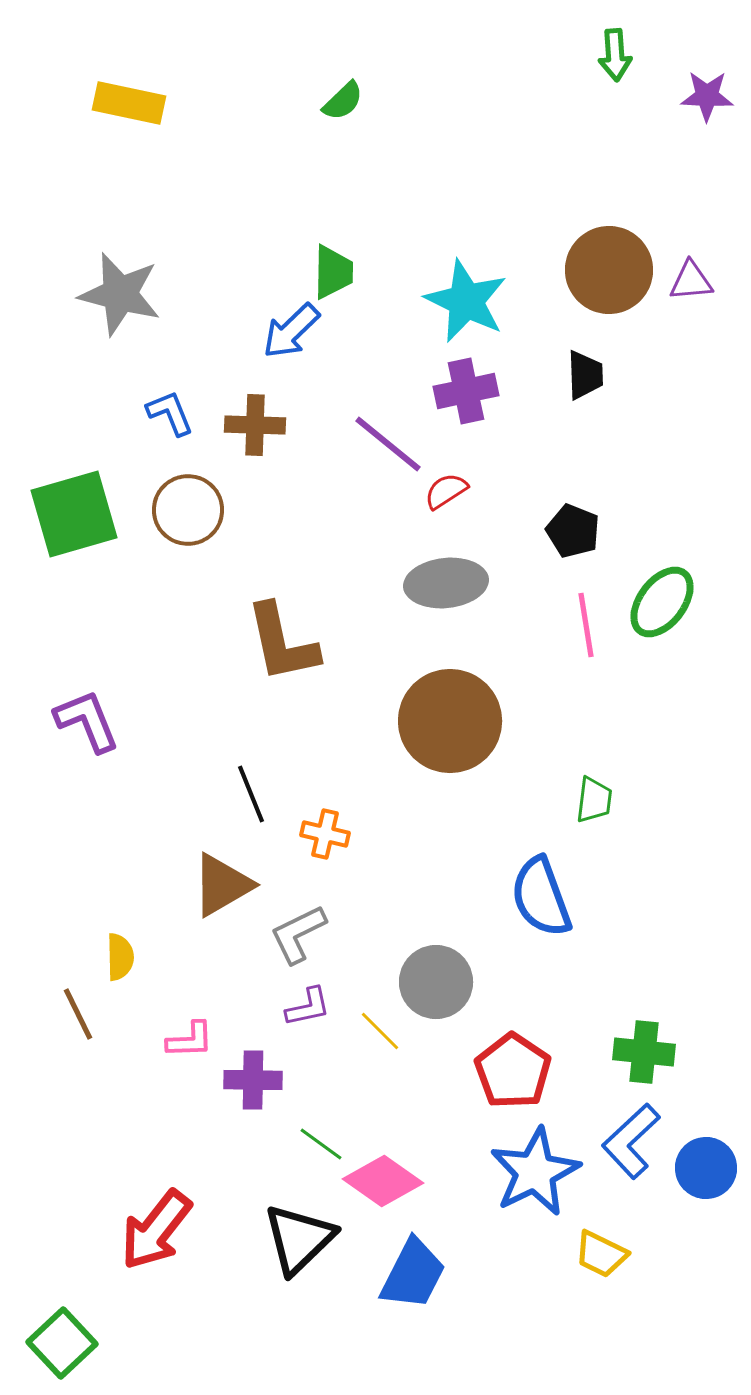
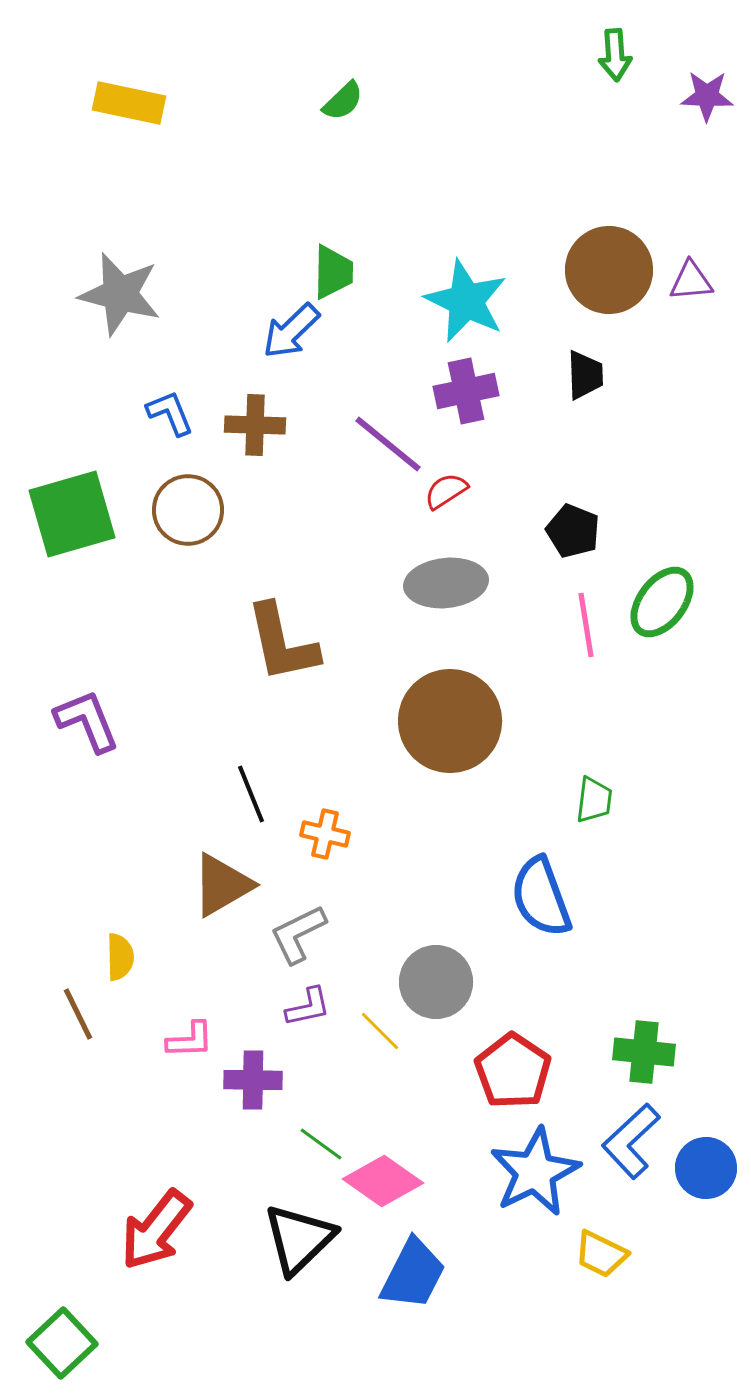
green square at (74, 514): moved 2 px left
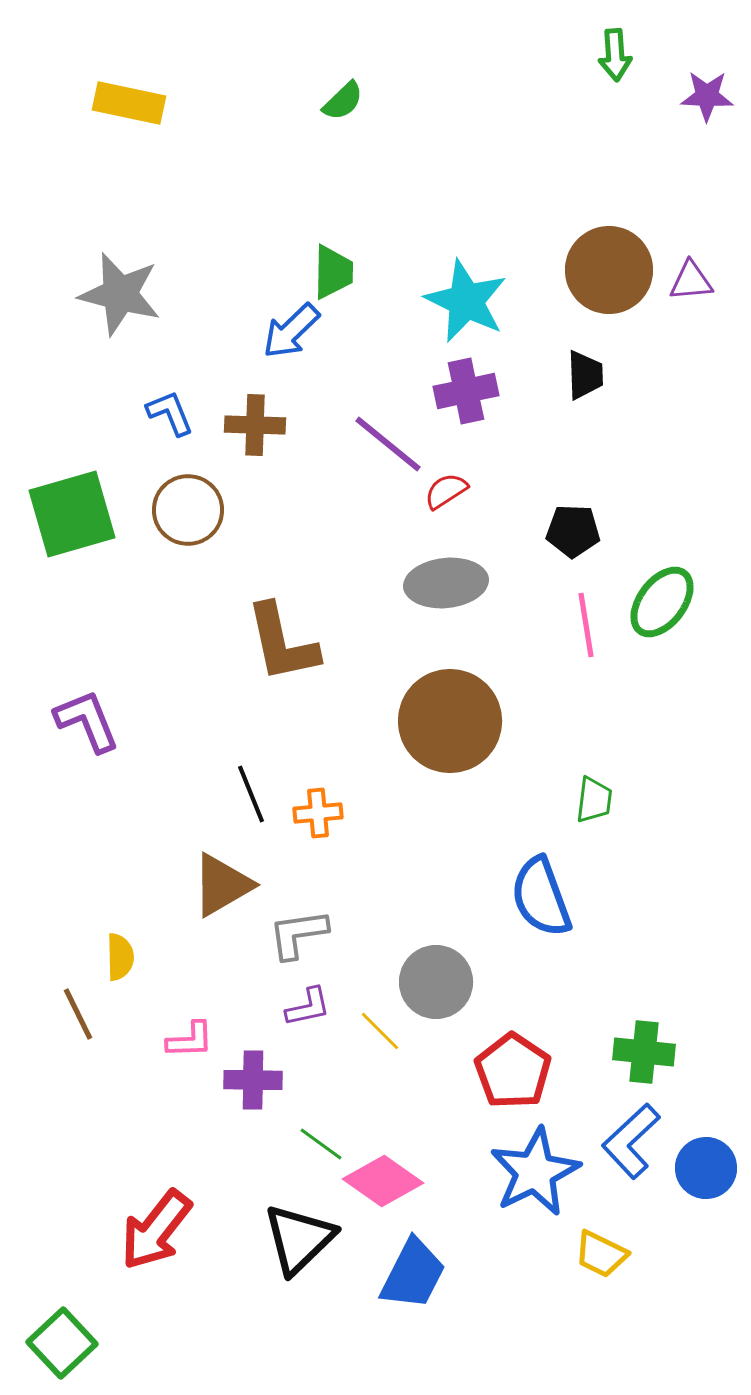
black pentagon at (573, 531): rotated 20 degrees counterclockwise
orange cross at (325, 834): moved 7 px left, 21 px up; rotated 18 degrees counterclockwise
gray L-shape at (298, 934): rotated 18 degrees clockwise
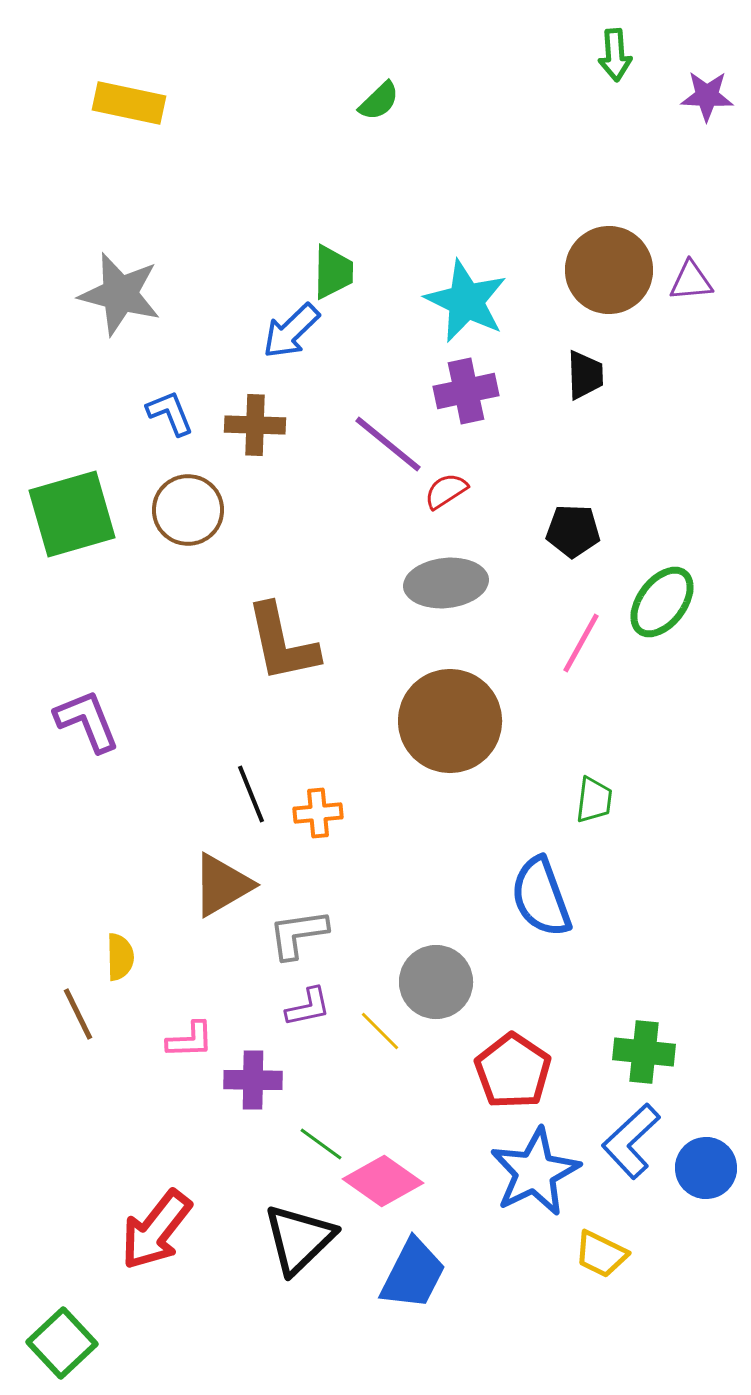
green semicircle at (343, 101): moved 36 px right
pink line at (586, 625): moved 5 px left, 18 px down; rotated 38 degrees clockwise
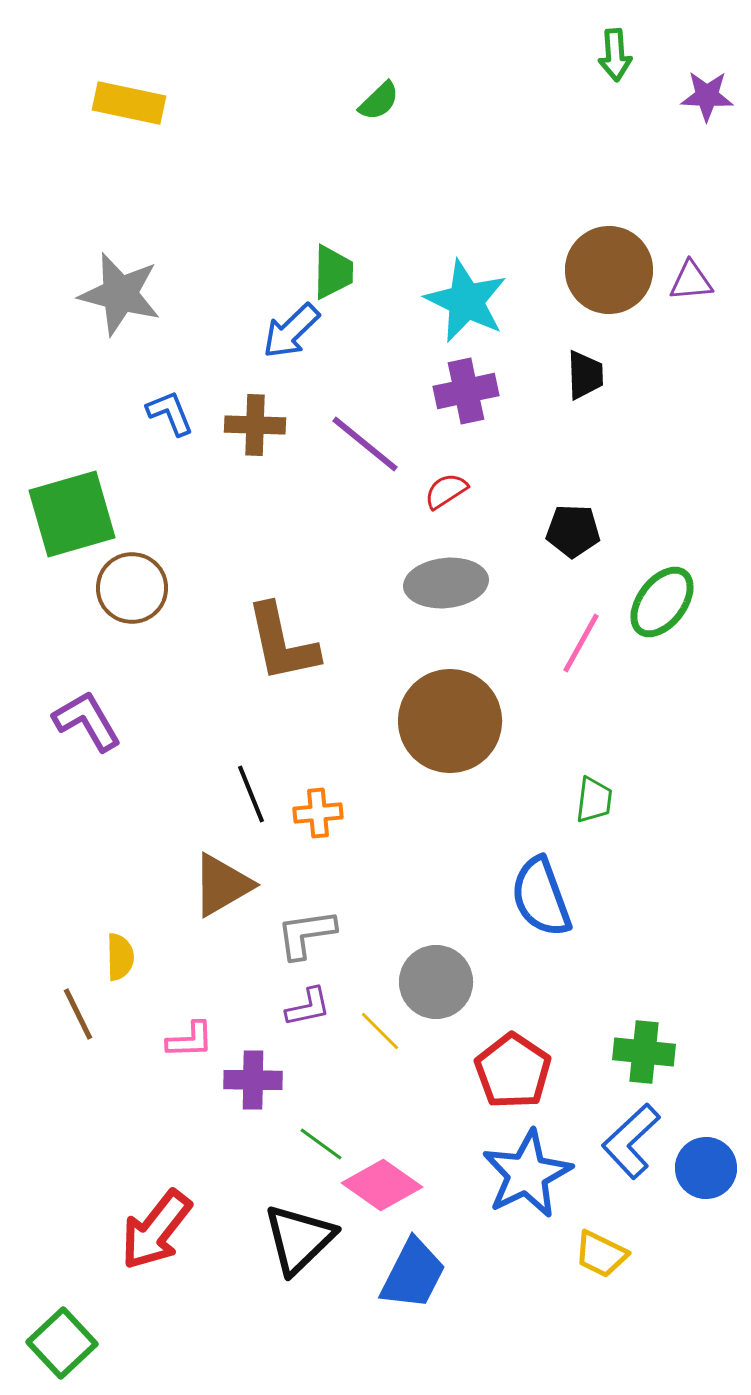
purple line at (388, 444): moved 23 px left
brown circle at (188, 510): moved 56 px left, 78 px down
purple L-shape at (87, 721): rotated 8 degrees counterclockwise
gray L-shape at (298, 934): moved 8 px right
blue star at (535, 1172): moved 8 px left, 2 px down
pink diamond at (383, 1181): moved 1 px left, 4 px down
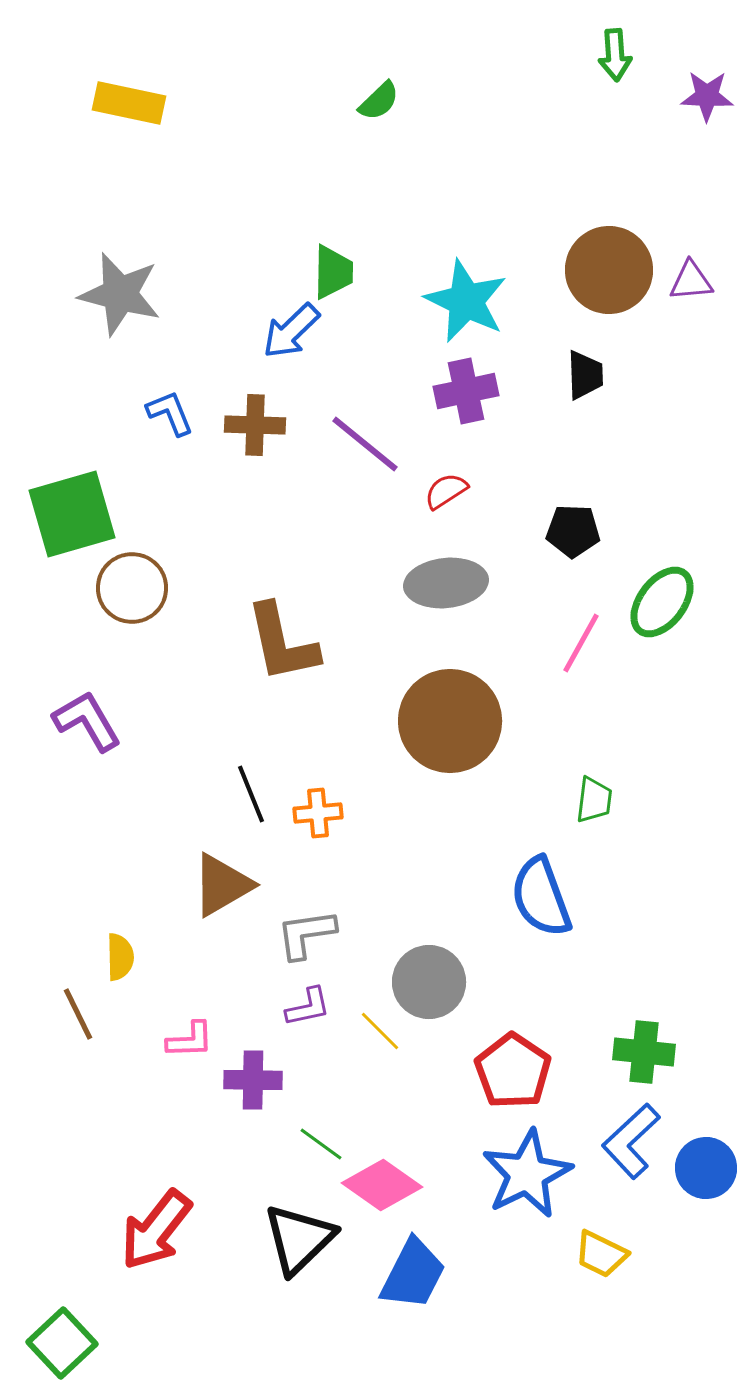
gray circle at (436, 982): moved 7 px left
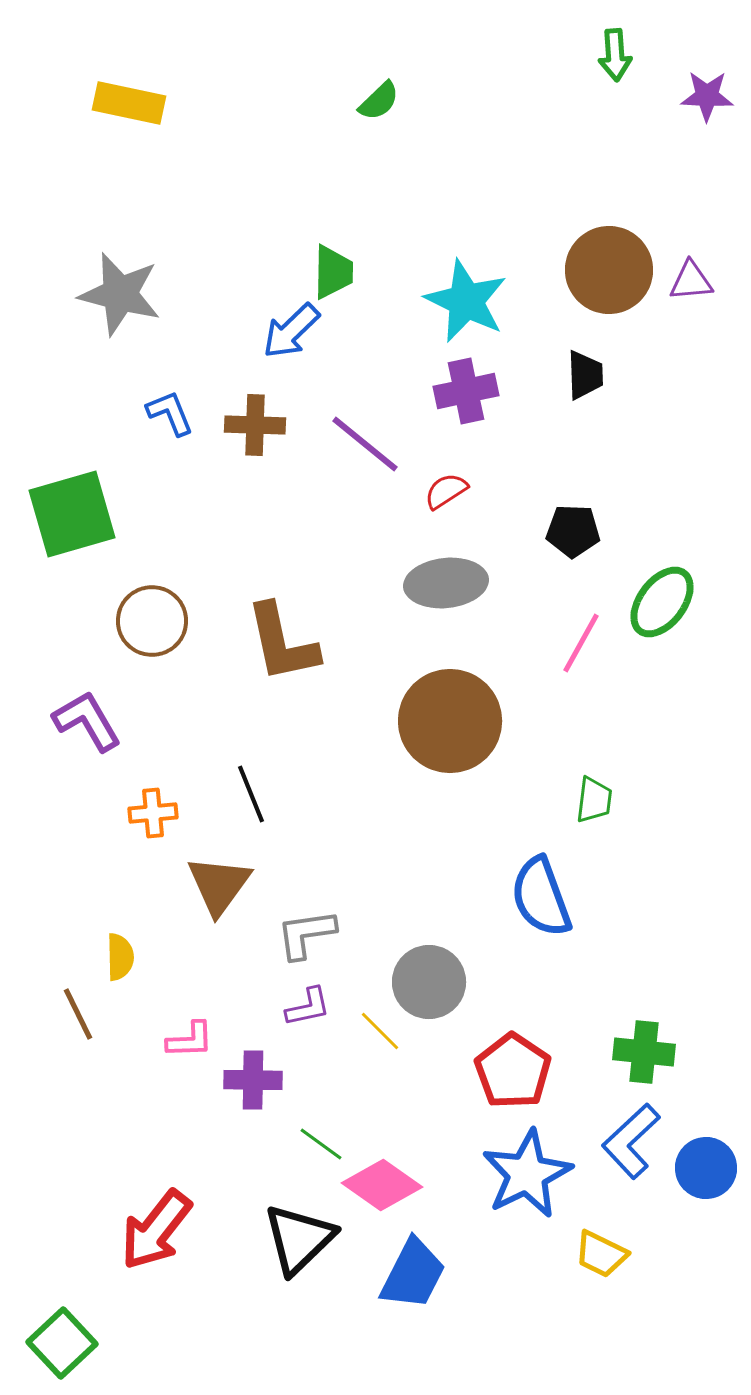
brown circle at (132, 588): moved 20 px right, 33 px down
orange cross at (318, 813): moved 165 px left
brown triangle at (222, 885): moved 3 px left; rotated 24 degrees counterclockwise
